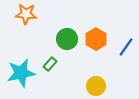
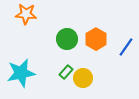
green rectangle: moved 16 px right, 8 px down
yellow circle: moved 13 px left, 8 px up
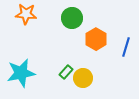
green circle: moved 5 px right, 21 px up
blue line: rotated 18 degrees counterclockwise
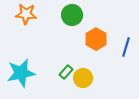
green circle: moved 3 px up
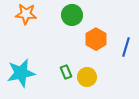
green rectangle: rotated 64 degrees counterclockwise
yellow circle: moved 4 px right, 1 px up
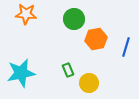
green circle: moved 2 px right, 4 px down
orange hexagon: rotated 20 degrees clockwise
green rectangle: moved 2 px right, 2 px up
yellow circle: moved 2 px right, 6 px down
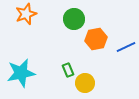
orange star: rotated 25 degrees counterclockwise
blue line: rotated 48 degrees clockwise
yellow circle: moved 4 px left
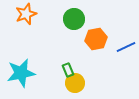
yellow circle: moved 10 px left
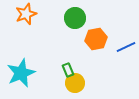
green circle: moved 1 px right, 1 px up
cyan star: rotated 12 degrees counterclockwise
